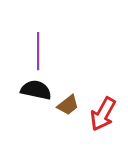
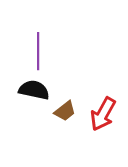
black semicircle: moved 2 px left
brown trapezoid: moved 3 px left, 6 px down
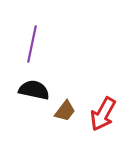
purple line: moved 6 px left, 7 px up; rotated 12 degrees clockwise
brown trapezoid: rotated 15 degrees counterclockwise
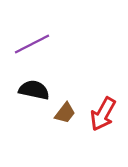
purple line: rotated 51 degrees clockwise
brown trapezoid: moved 2 px down
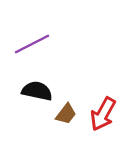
black semicircle: moved 3 px right, 1 px down
brown trapezoid: moved 1 px right, 1 px down
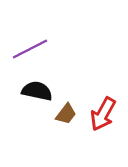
purple line: moved 2 px left, 5 px down
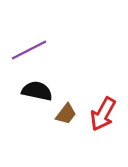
purple line: moved 1 px left, 1 px down
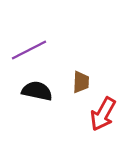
brown trapezoid: moved 15 px right, 32 px up; rotated 35 degrees counterclockwise
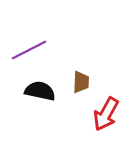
black semicircle: moved 3 px right
red arrow: moved 3 px right
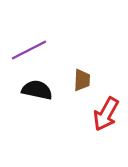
brown trapezoid: moved 1 px right, 2 px up
black semicircle: moved 3 px left, 1 px up
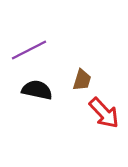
brown trapezoid: rotated 15 degrees clockwise
red arrow: moved 2 px left, 1 px up; rotated 72 degrees counterclockwise
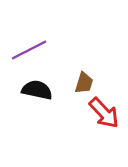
brown trapezoid: moved 2 px right, 3 px down
